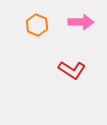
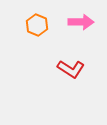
red L-shape: moved 1 px left, 1 px up
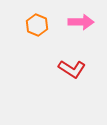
red L-shape: moved 1 px right
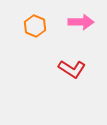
orange hexagon: moved 2 px left, 1 px down
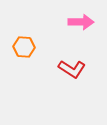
orange hexagon: moved 11 px left, 21 px down; rotated 20 degrees counterclockwise
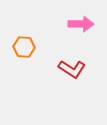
pink arrow: moved 2 px down
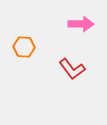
red L-shape: rotated 20 degrees clockwise
